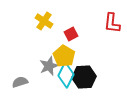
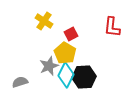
red L-shape: moved 4 px down
yellow pentagon: moved 1 px right, 3 px up
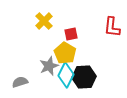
yellow cross: rotated 12 degrees clockwise
red square: rotated 16 degrees clockwise
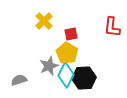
yellow pentagon: moved 2 px right
black hexagon: moved 1 px down
gray semicircle: moved 1 px left, 2 px up
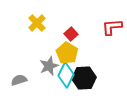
yellow cross: moved 7 px left, 2 px down
red L-shape: rotated 80 degrees clockwise
red square: rotated 32 degrees counterclockwise
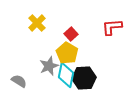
cyan diamond: rotated 15 degrees counterclockwise
gray semicircle: moved 1 px down; rotated 49 degrees clockwise
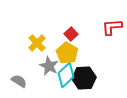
yellow cross: moved 20 px down
gray star: rotated 24 degrees counterclockwise
cyan diamond: rotated 35 degrees clockwise
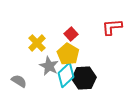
yellow pentagon: moved 1 px right, 1 px down
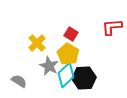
red square: rotated 16 degrees counterclockwise
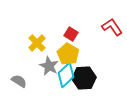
red L-shape: rotated 60 degrees clockwise
